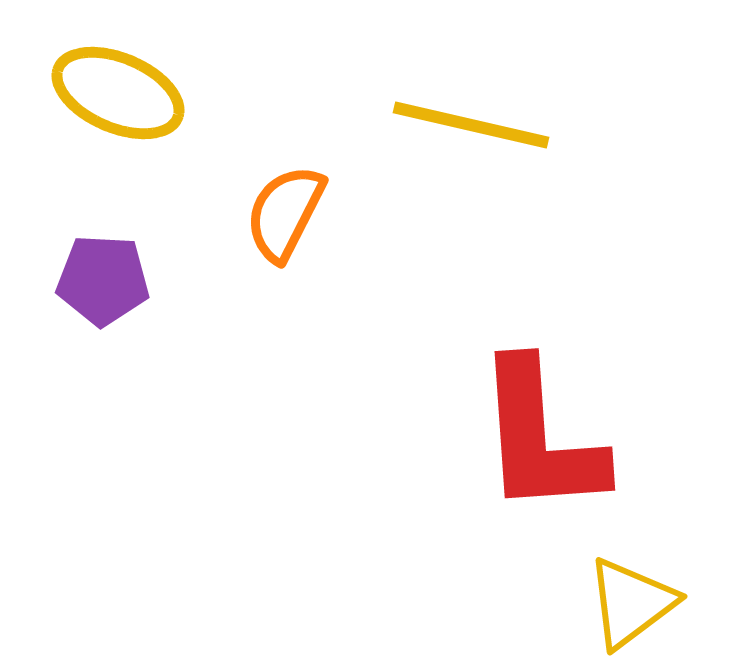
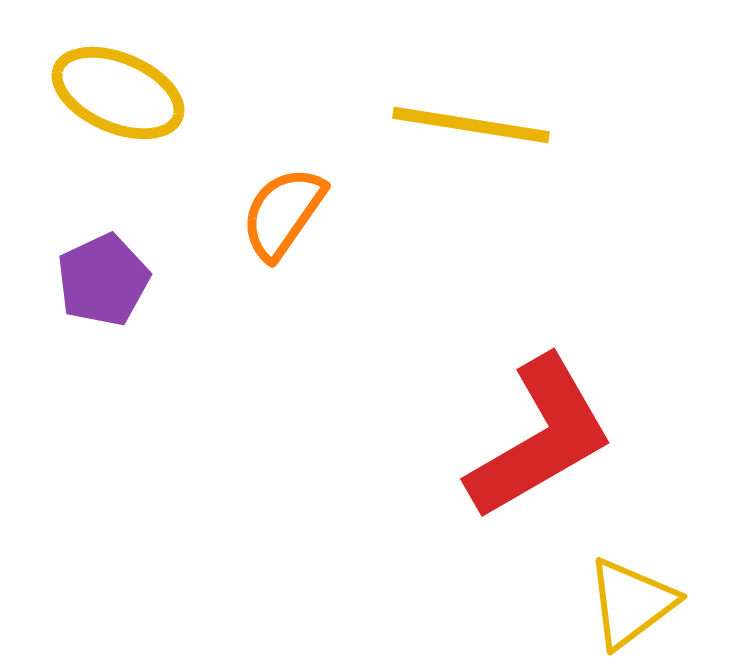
yellow line: rotated 4 degrees counterclockwise
orange semicircle: moved 2 px left; rotated 8 degrees clockwise
purple pentagon: rotated 28 degrees counterclockwise
red L-shape: rotated 116 degrees counterclockwise
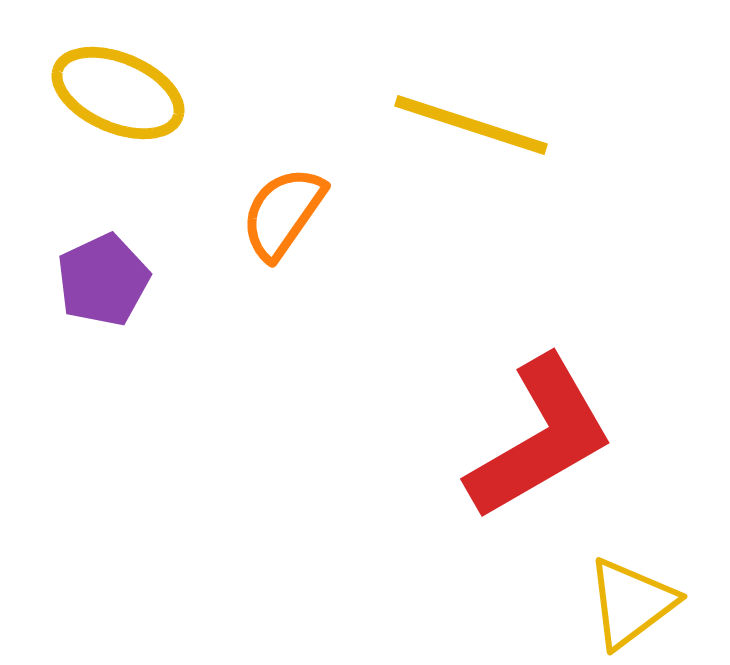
yellow line: rotated 9 degrees clockwise
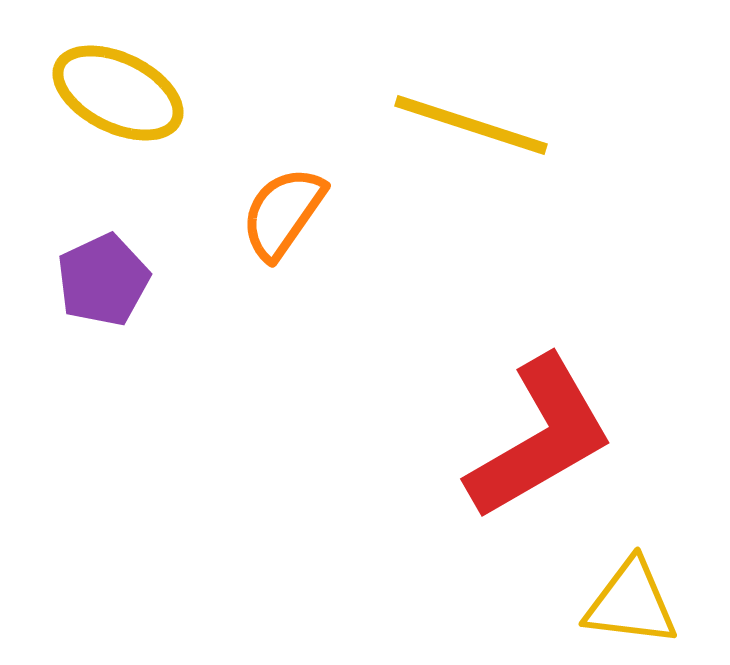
yellow ellipse: rotated 3 degrees clockwise
yellow triangle: rotated 44 degrees clockwise
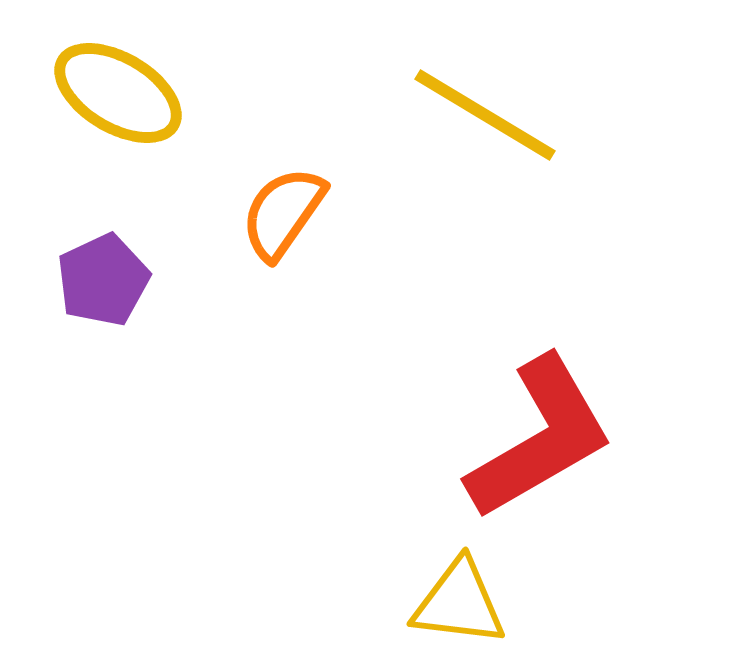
yellow ellipse: rotated 5 degrees clockwise
yellow line: moved 14 px right, 10 px up; rotated 13 degrees clockwise
yellow triangle: moved 172 px left
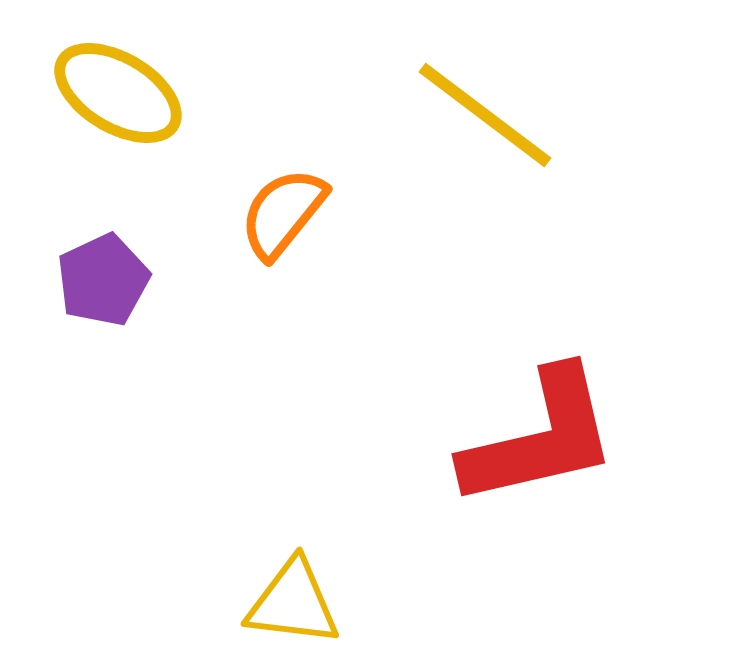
yellow line: rotated 6 degrees clockwise
orange semicircle: rotated 4 degrees clockwise
red L-shape: rotated 17 degrees clockwise
yellow triangle: moved 166 px left
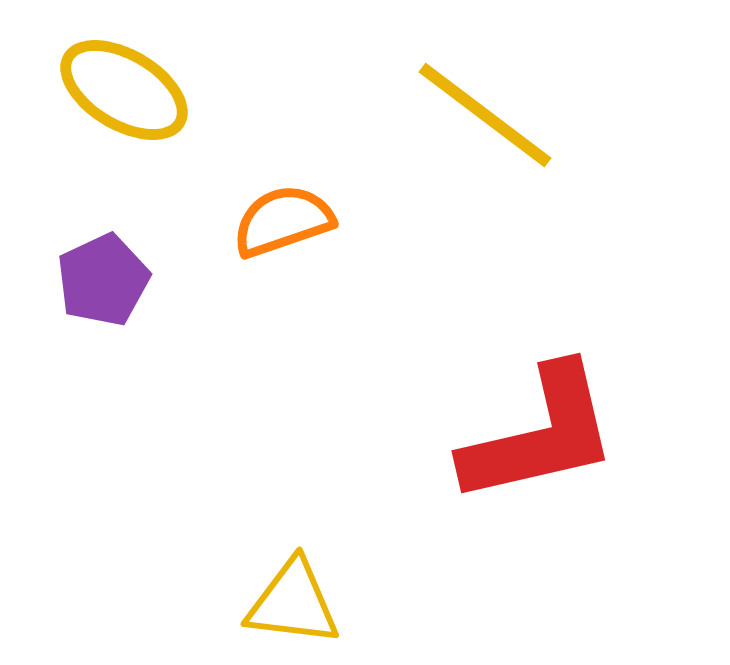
yellow ellipse: moved 6 px right, 3 px up
orange semicircle: moved 8 px down; rotated 32 degrees clockwise
red L-shape: moved 3 px up
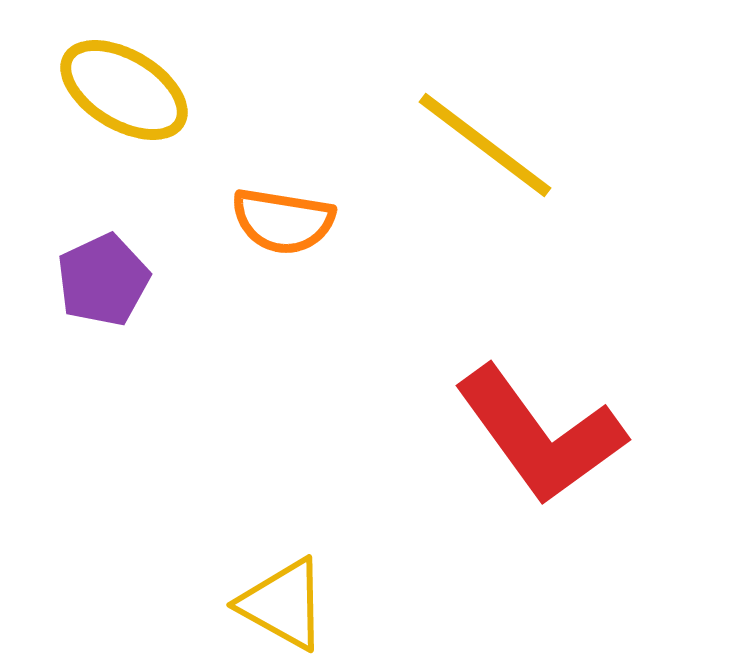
yellow line: moved 30 px down
orange semicircle: rotated 152 degrees counterclockwise
red L-shape: rotated 67 degrees clockwise
yellow triangle: moved 10 px left, 1 px down; rotated 22 degrees clockwise
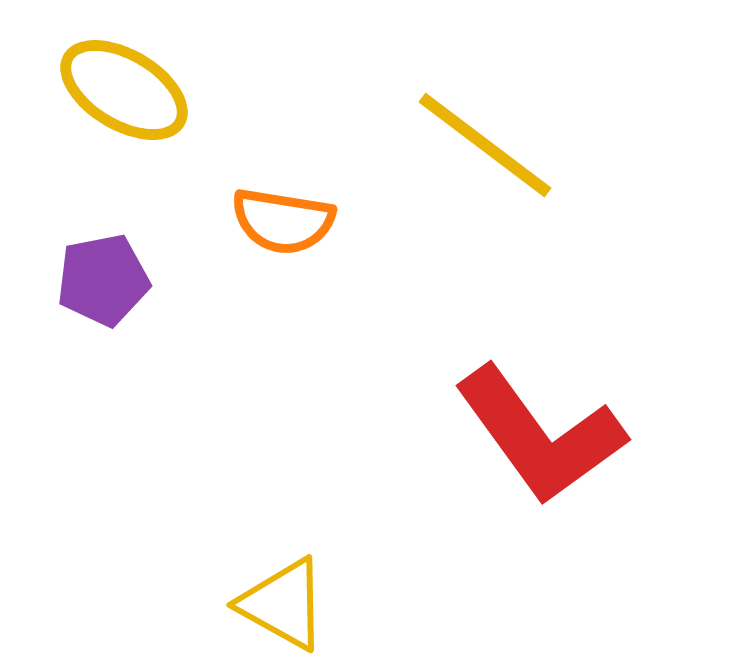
purple pentagon: rotated 14 degrees clockwise
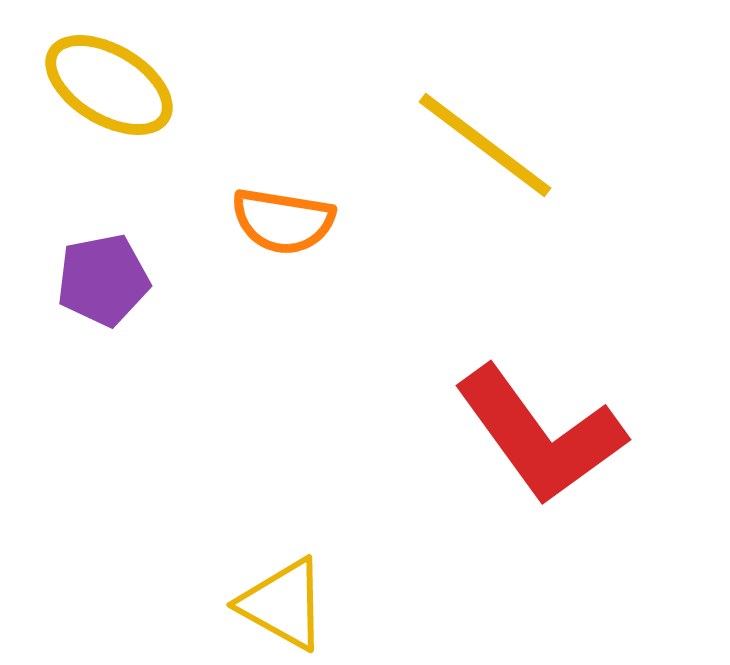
yellow ellipse: moved 15 px left, 5 px up
